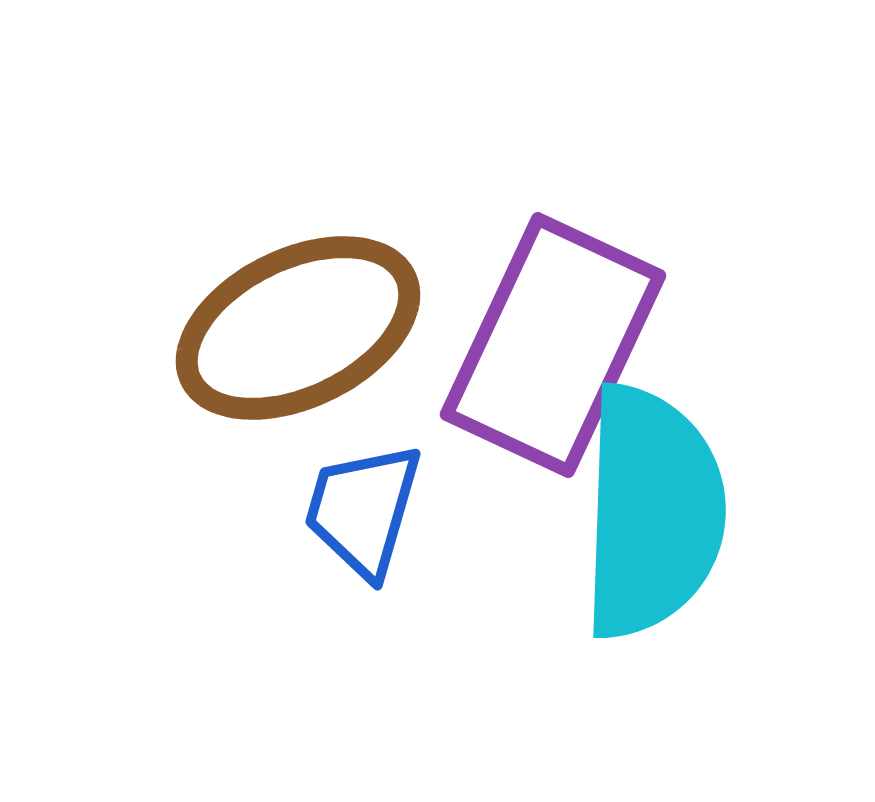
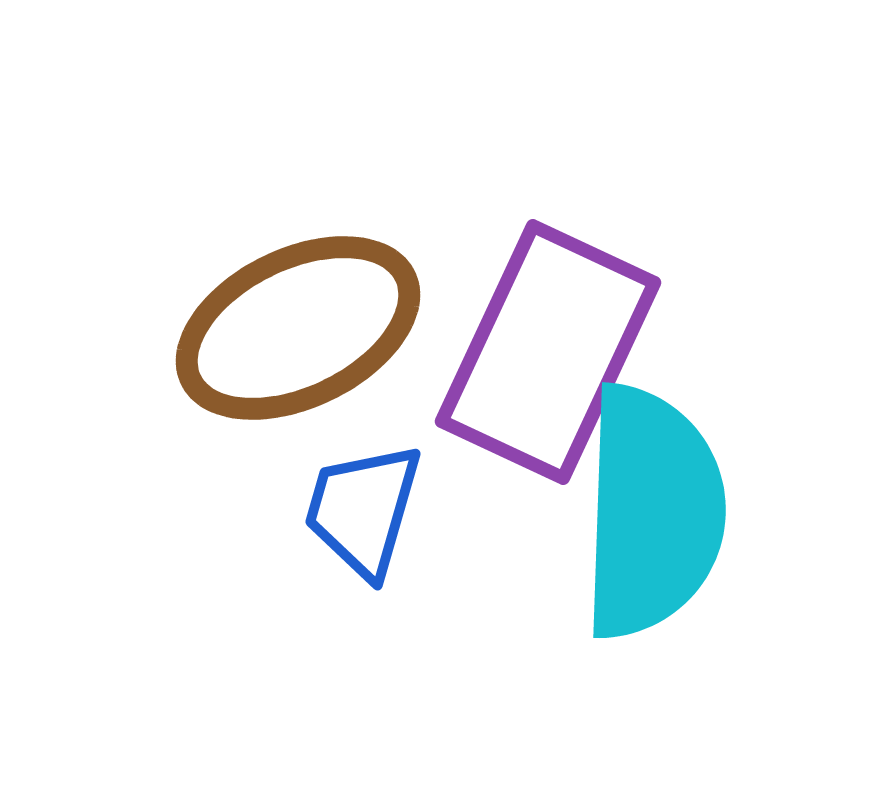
purple rectangle: moved 5 px left, 7 px down
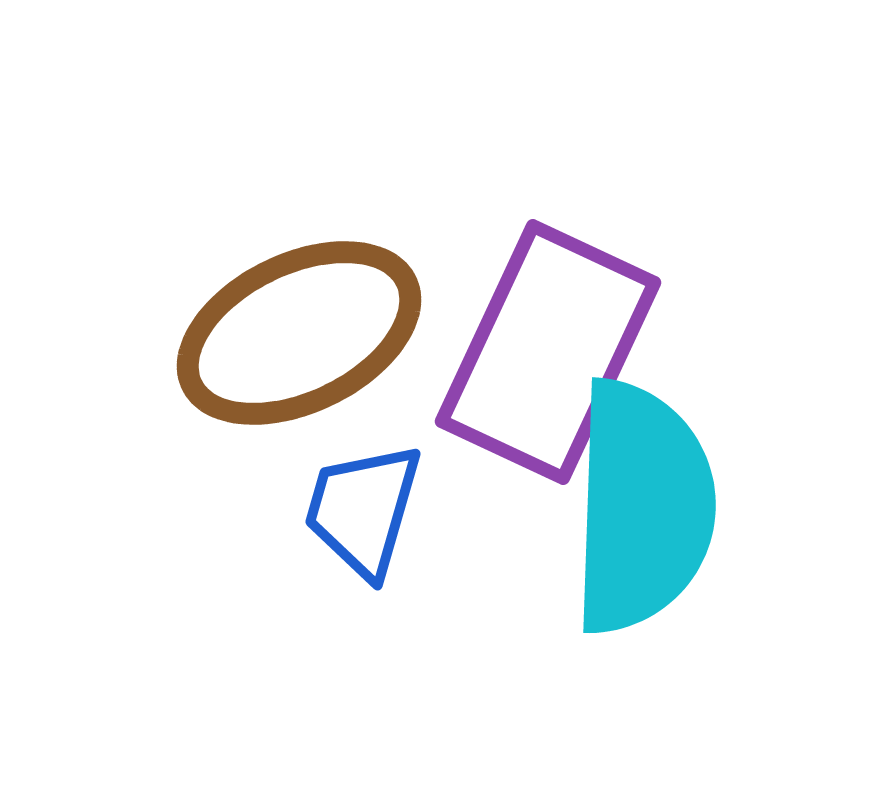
brown ellipse: moved 1 px right, 5 px down
cyan semicircle: moved 10 px left, 5 px up
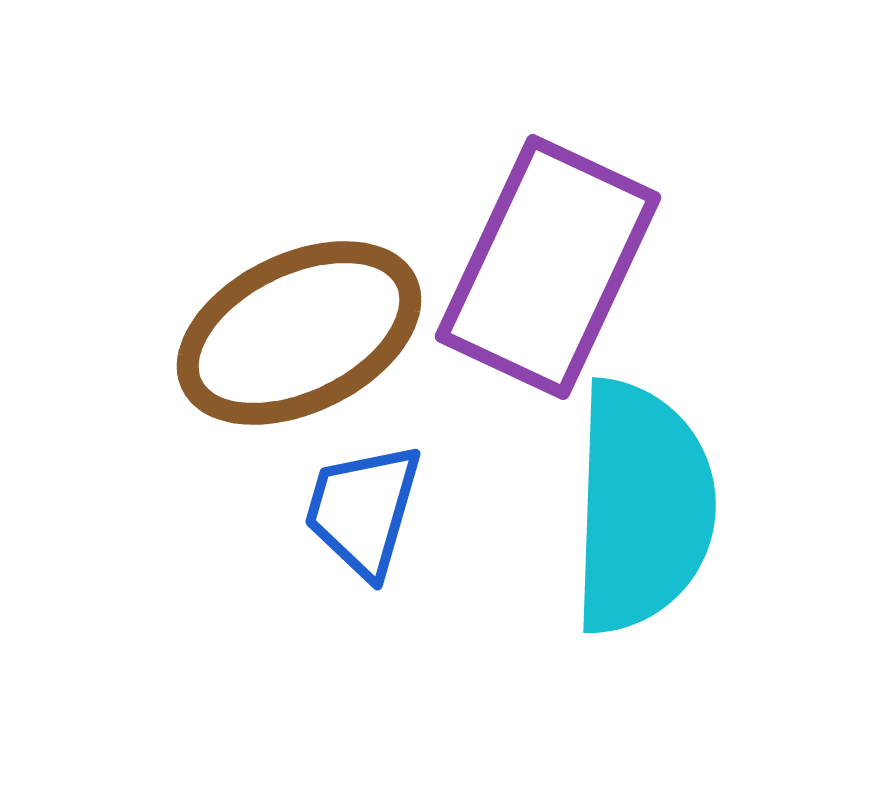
purple rectangle: moved 85 px up
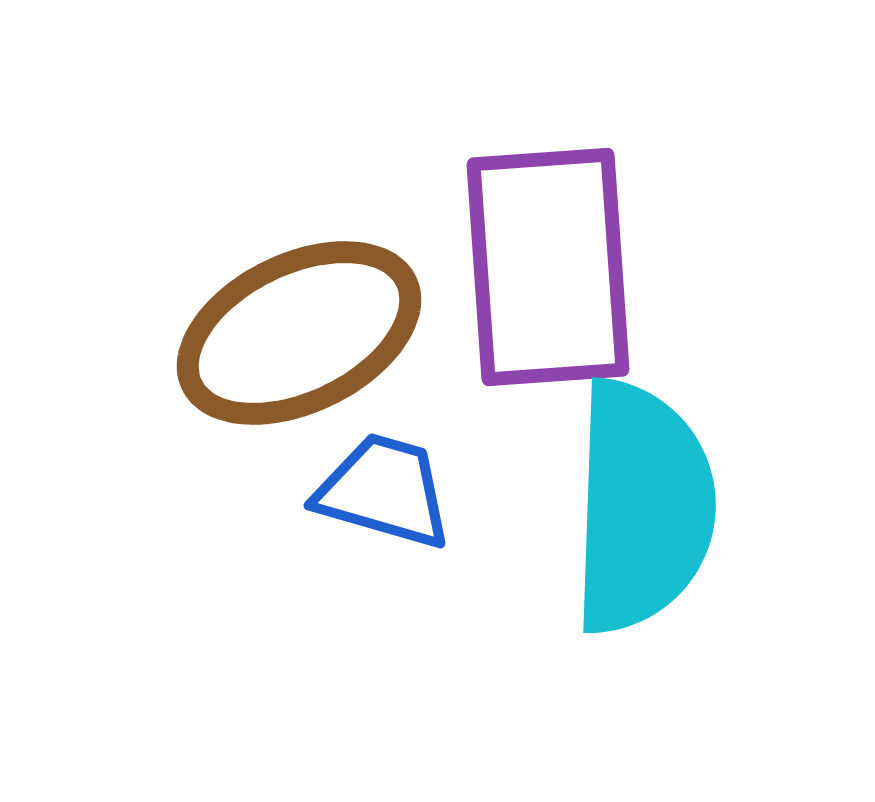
purple rectangle: rotated 29 degrees counterclockwise
blue trapezoid: moved 21 px right, 19 px up; rotated 90 degrees clockwise
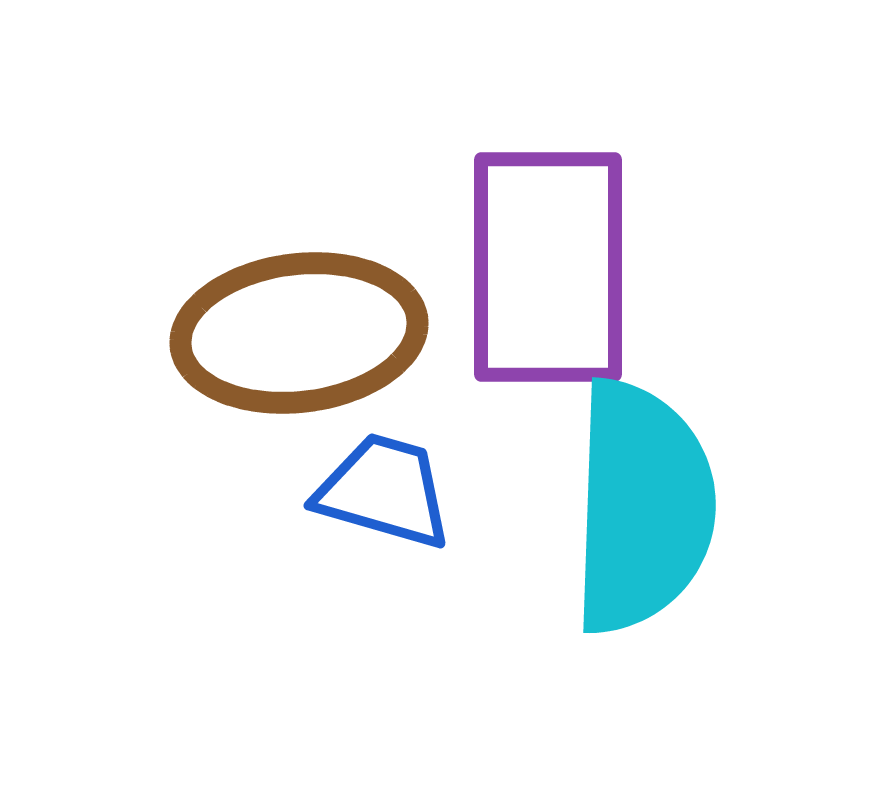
purple rectangle: rotated 4 degrees clockwise
brown ellipse: rotated 19 degrees clockwise
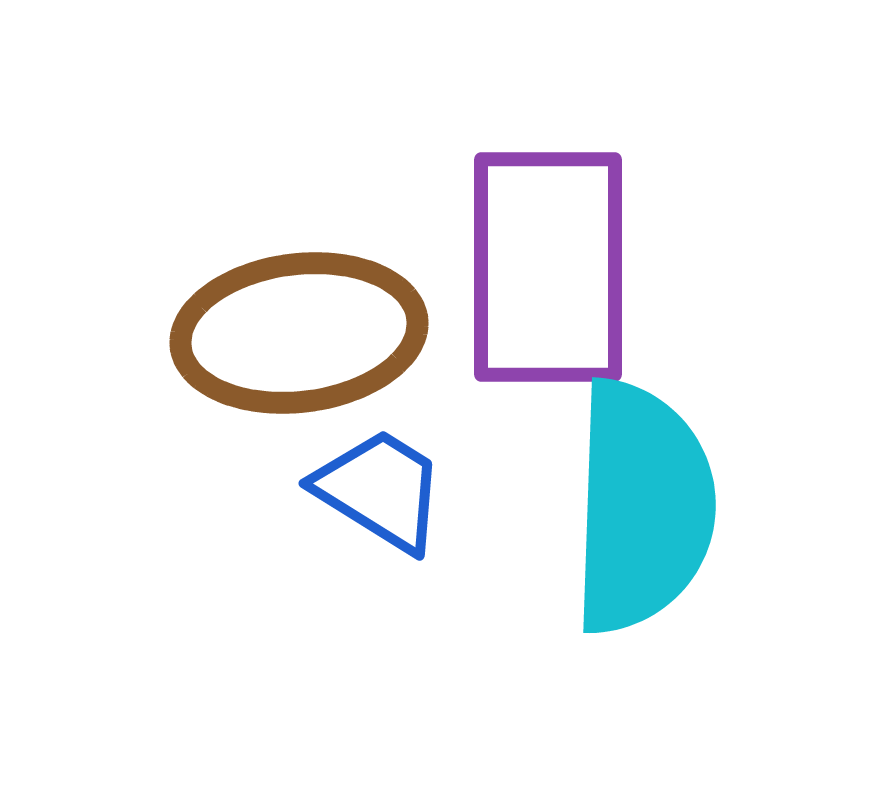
blue trapezoid: moved 4 px left, 1 px up; rotated 16 degrees clockwise
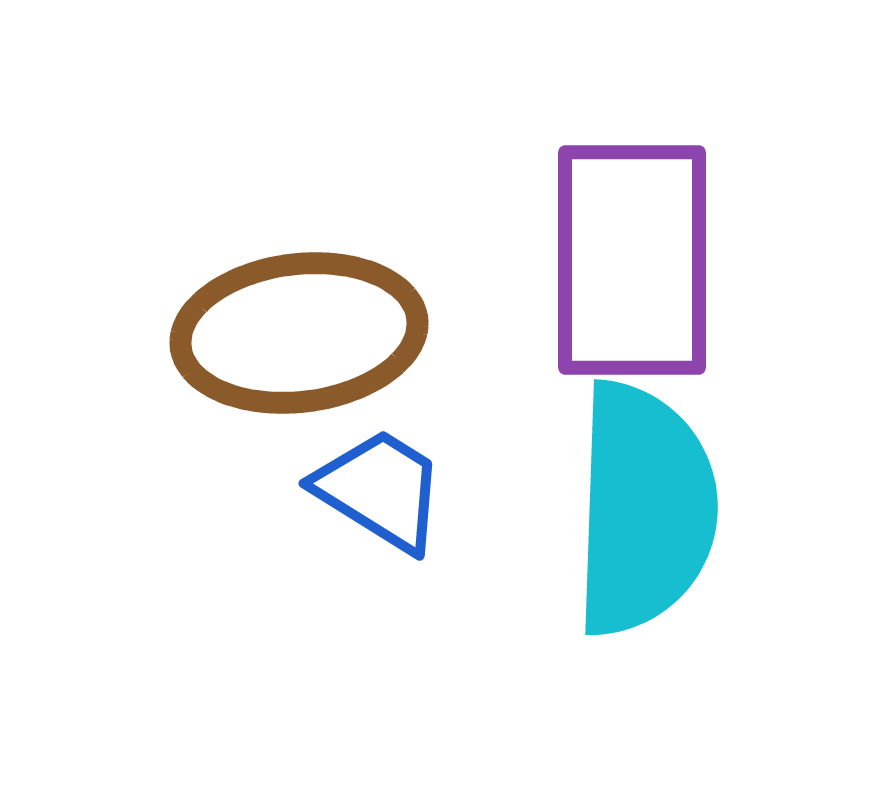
purple rectangle: moved 84 px right, 7 px up
cyan semicircle: moved 2 px right, 2 px down
